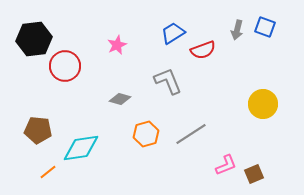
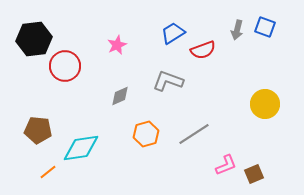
gray L-shape: rotated 48 degrees counterclockwise
gray diamond: moved 3 px up; rotated 40 degrees counterclockwise
yellow circle: moved 2 px right
gray line: moved 3 px right
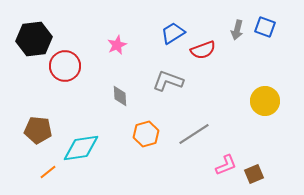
gray diamond: rotated 70 degrees counterclockwise
yellow circle: moved 3 px up
